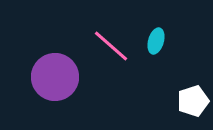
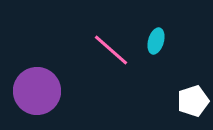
pink line: moved 4 px down
purple circle: moved 18 px left, 14 px down
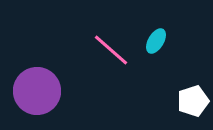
cyan ellipse: rotated 15 degrees clockwise
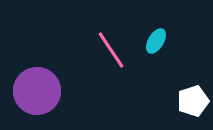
pink line: rotated 15 degrees clockwise
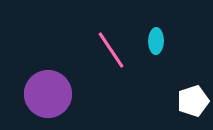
cyan ellipse: rotated 30 degrees counterclockwise
purple circle: moved 11 px right, 3 px down
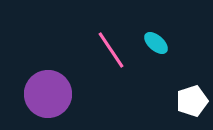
cyan ellipse: moved 2 px down; rotated 50 degrees counterclockwise
white pentagon: moved 1 px left
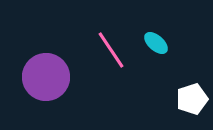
purple circle: moved 2 px left, 17 px up
white pentagon: moved 2 px up
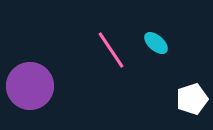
purple circle: moved 16 px left, 9 px down
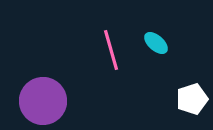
pink line: rotated 18 degrees clockwise
purple circle: moved 13 px right, 15 px down
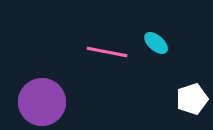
pink line: moved 4 px left, 2 px down; rotated 63 degrees counterclockwise
purple circle: moved 1 px left, 1 px down
